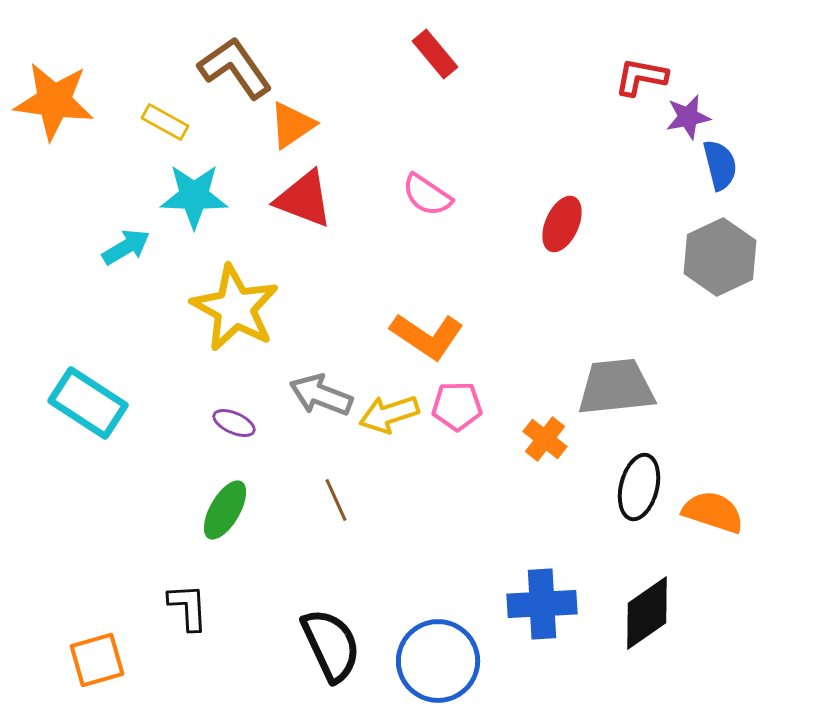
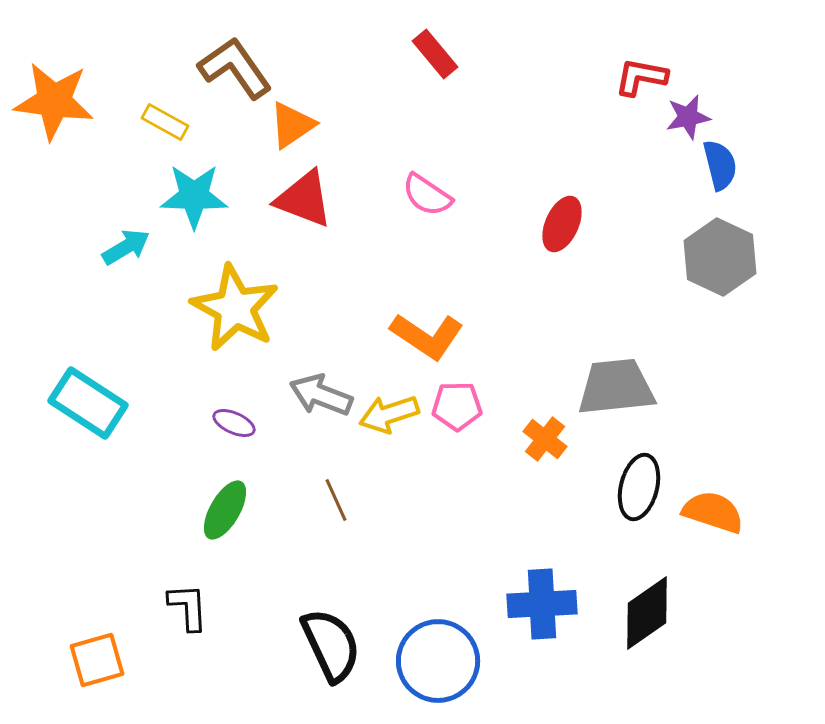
gray hexagon: rotated 10 degrees counterclockwise
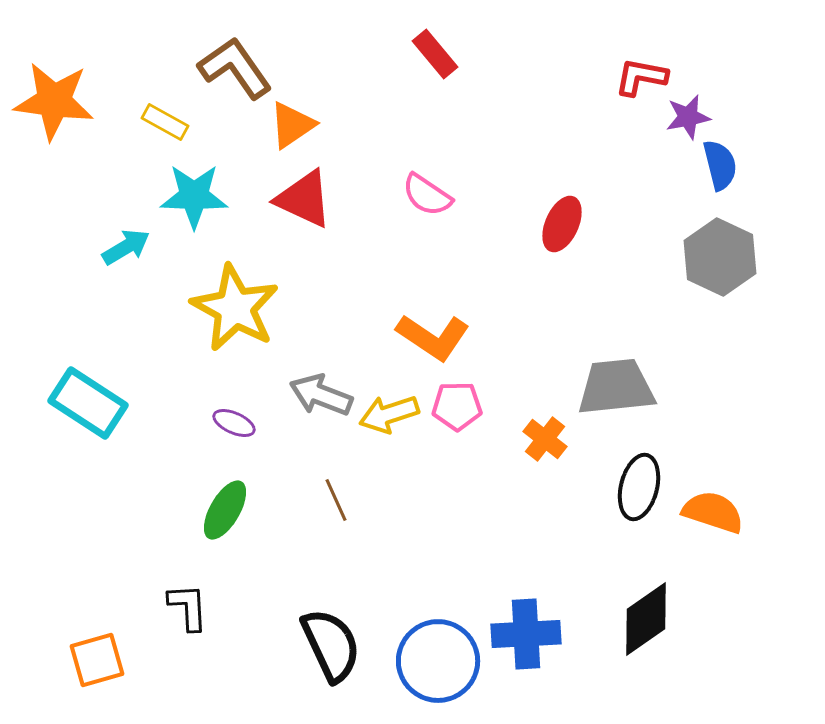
red triangle: rotated 4 degrees clockwise
orange L-shape: moved 6 px right, 1 px down
blue cross: moved 16 px left, 30 px down
black diamond: moved 1 px left, 6 px down
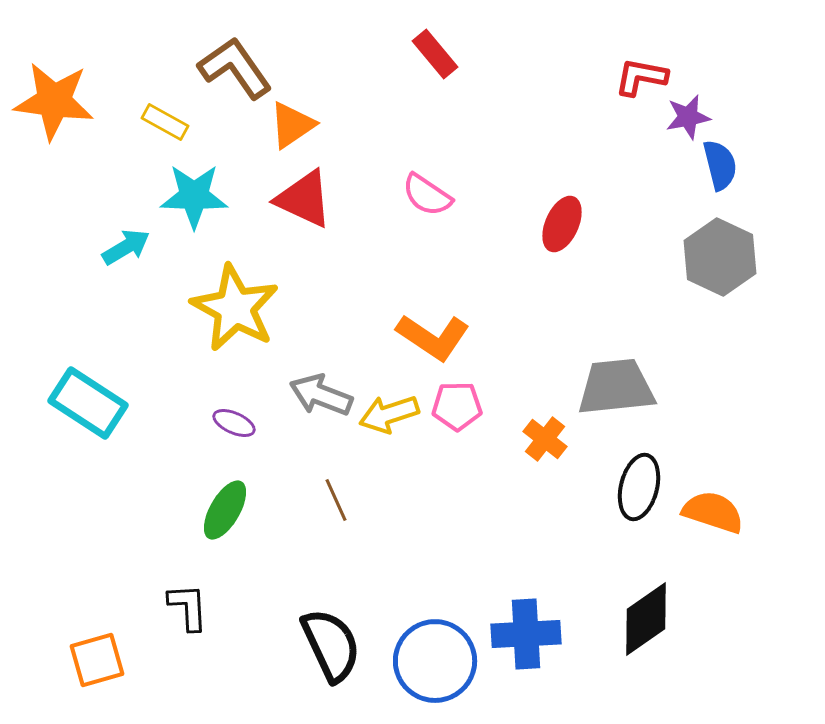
blue circle: moved 3 px left
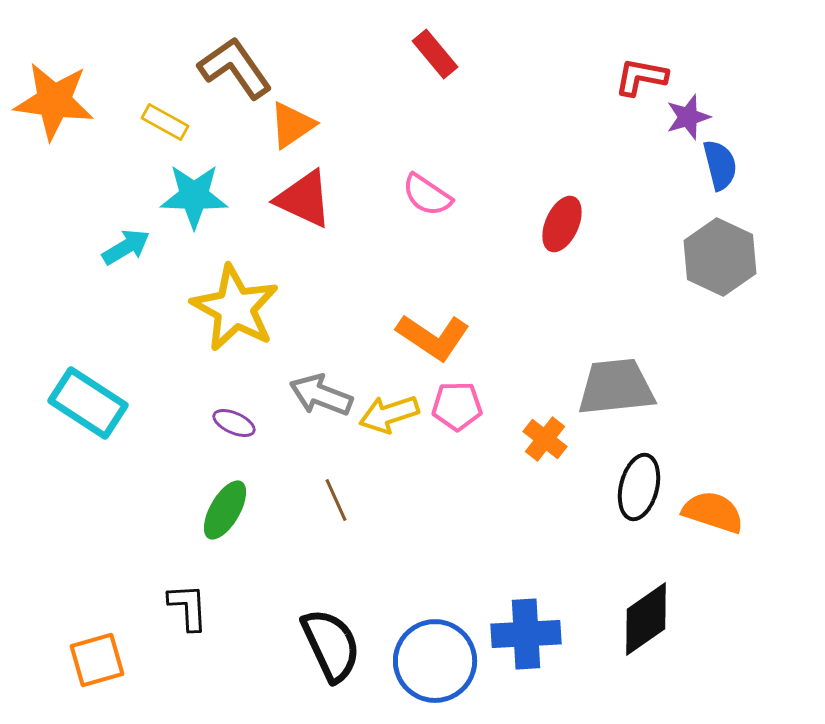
purple star: rotated 6 degrees counterclockwise
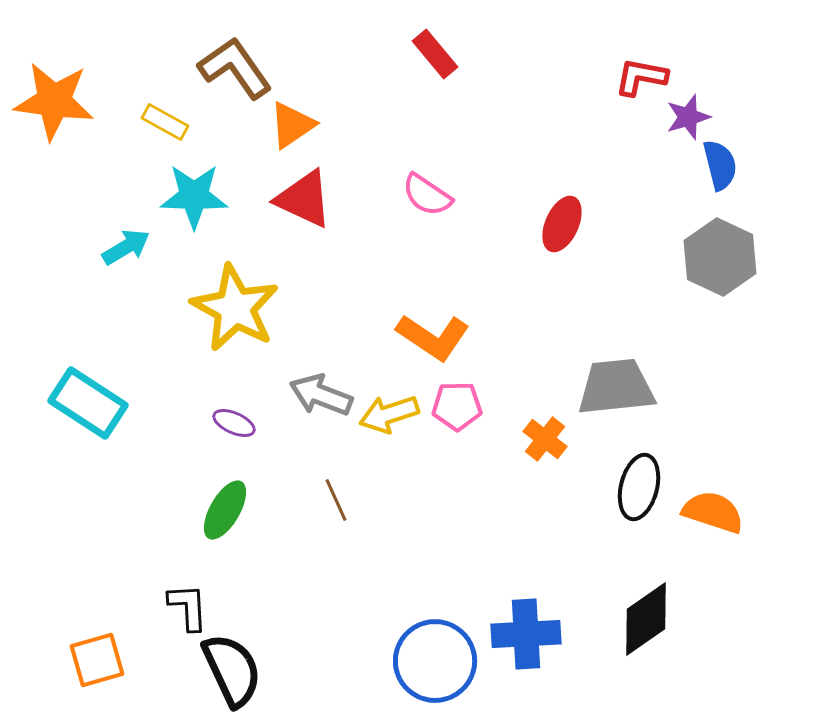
black semicircle: moved 99 px left, 25 px down
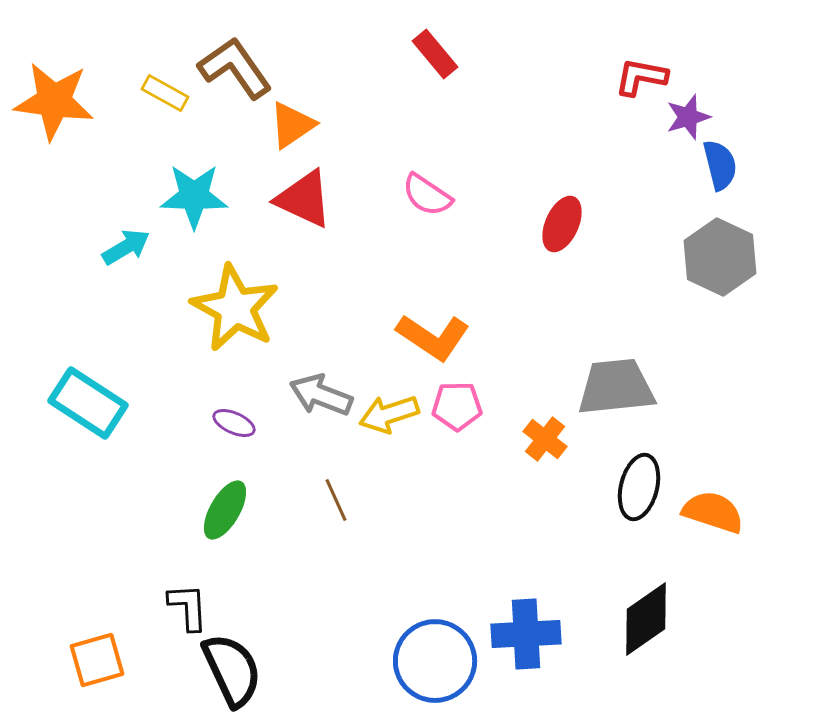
yellow rectangle: moved 29 px up
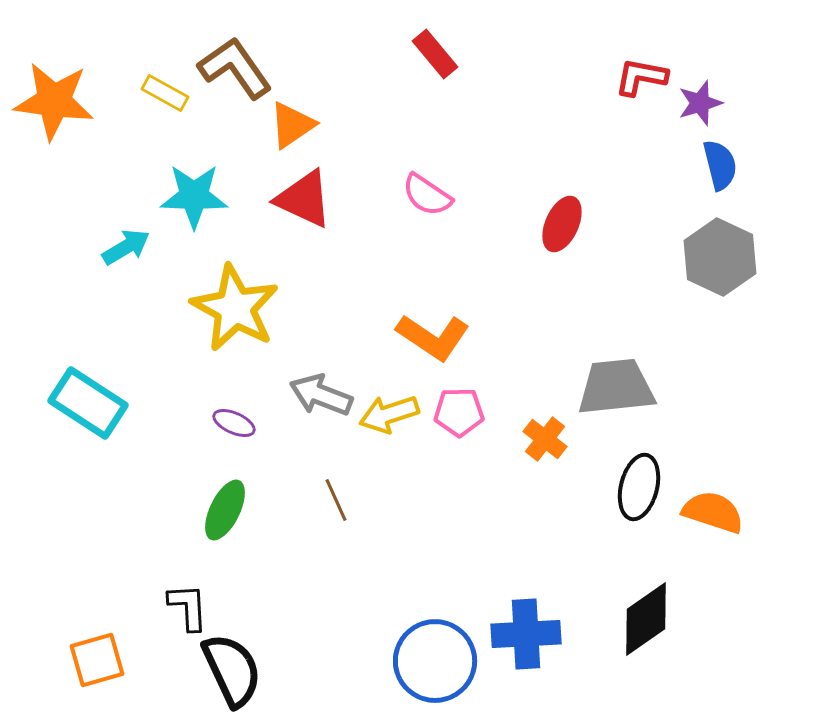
purple star: moved 12 px right, 14 px up
pink pentagon: moved 2 px right, 6 px down
green ellipse: rotated 4 degrees counterclockwise
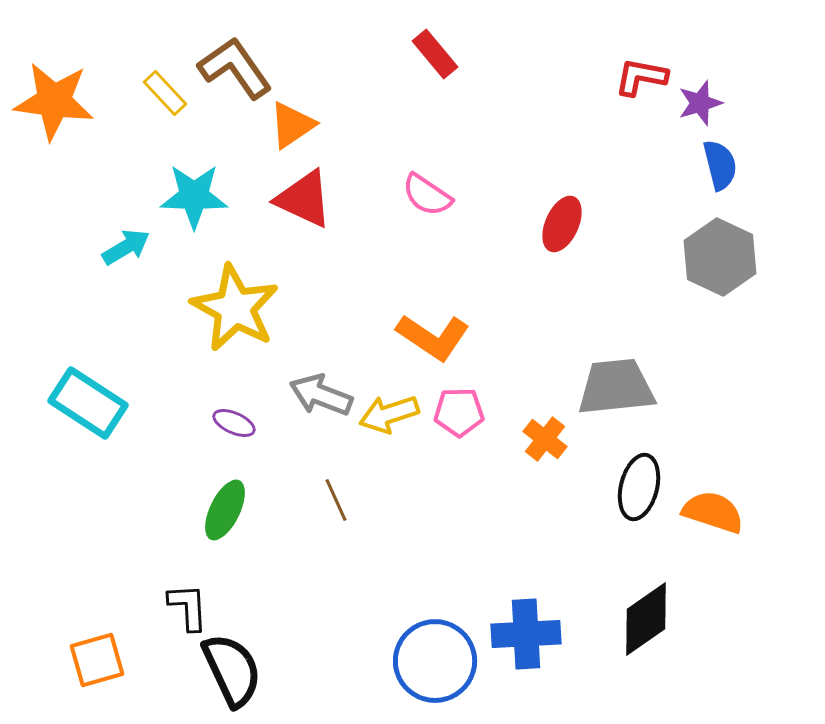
yellow rectangle: rotated 18 degrees clockwise
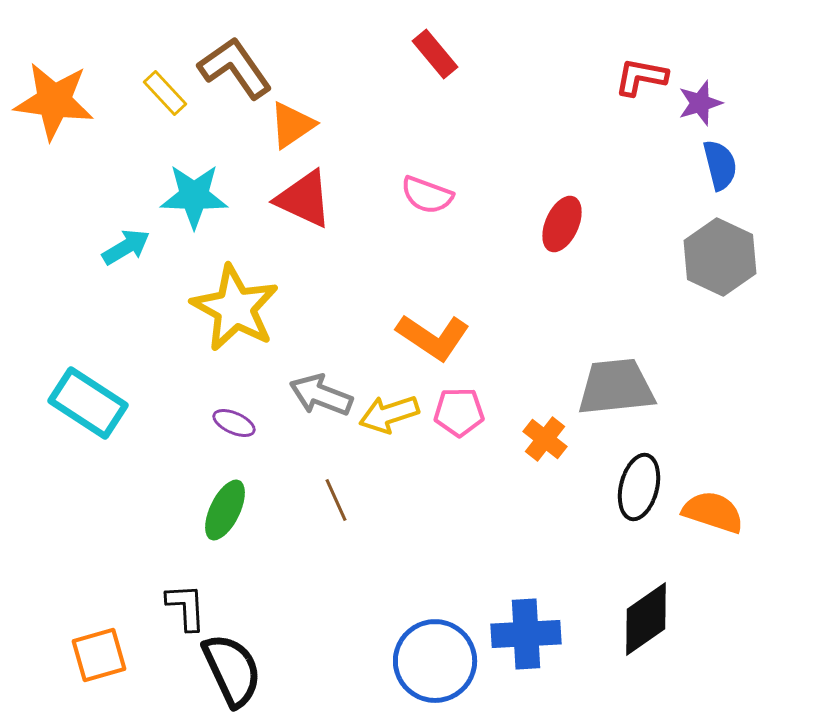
pink semicircle: rotated 14 degrees counterclockwise
black L-shape: moved 2 px left
orange square: moved 2 px right, 5 px up
